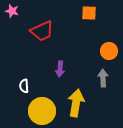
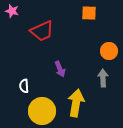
purple arrow: rotated 28 degrees counterclockwise
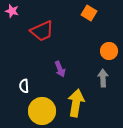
orange square: rotated 28 degrees clockwise
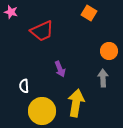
pink star: moved 1 px left, 1 px down
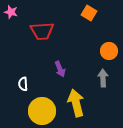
red trapezoid: rotated 20 degrees clockwise
white semicircle: moved 1 px left, 2 px up
yellow arrow: rotated 24 degrees counterclockwise
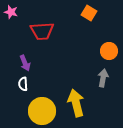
purple arrow: moved 35 px left, 6 px up
gray arrow: rotated 12 degrees clockwise
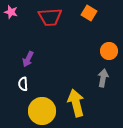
red trapezoid: moved 8 px right, 14 px up
purple arrow: moved 3 px right, 4 px up; rotated 49 degrees clockwise
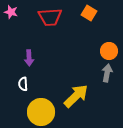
purple arrow: moved 1 px right, 1 px up; rotated 28 degrees counterclockwise
gray arrow: moved 4 px right, 5 px up
yellow arrow: moved 7 px up; rotated 60 degrees clockwise
yellow circle: moved 1 px left, 1 px down
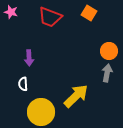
red trapezoid: rotated 25 degrees clockwise
